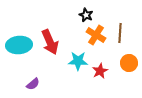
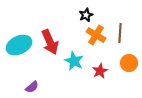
black star: rotated 24 degrees clockwise
cyan ellipse: rotated 20 degrees counterclockwise
cyan star: moved 4 px left; rotated 24 degrees clockwise
purple semicircle: moved 1 px left, 3 px down
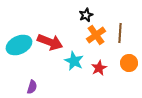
orange cross: rotated 24 degrees clockwise
red arrow: rotated 45 degrees counterclockwise
red star: moved 1 px left, 3 px up
purple semicircle: rotated 32 degrees counterclockwise
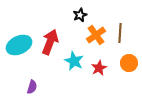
black star: moved 6 px left
red arrow: rotated 90 degrees counterclockwise
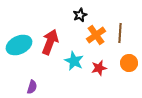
red star: rotated 14 degrees clockwise
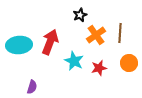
cyan ellipse: rotated 20 degrees clockwise
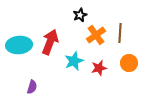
cyan star: rotated 24 degrees clockwise
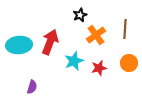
brown line: moved 5 px right, 4 px up
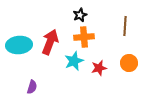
brown line: moved 3 px up
orange cross: moved 12 px left, 2 px down; rotated 30 degrees clockwise
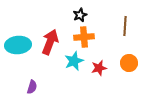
cyan ellipse: moved 1 px left
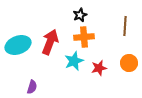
cyan ellipse: rotated 15 degrees counterclockwise
